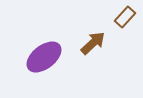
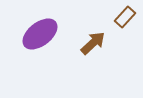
purple ellipse: moved 4 px left, 23 px up
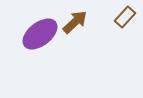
brown arrow: moved 18 px left, 21 px up
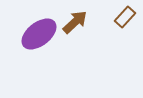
purple ellipse: moved 1 px left
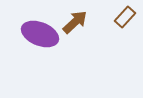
purple ellipse: moved 1 px right; rotated 60 degrees clockwise
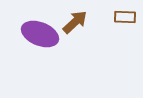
brown rectangle: rotated 50 degrees clockwise
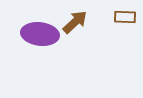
purple ellipse: rotated 15 degrees counterclockwise
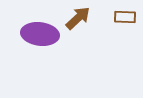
brown arrow: moved 3 px right, 4 px up
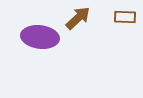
purple ellipse: moved 3 px down
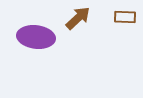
purple ellipse: moved 4 px left
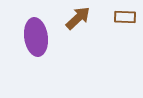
purple ellipse: rotated 75 degrees clockwise
